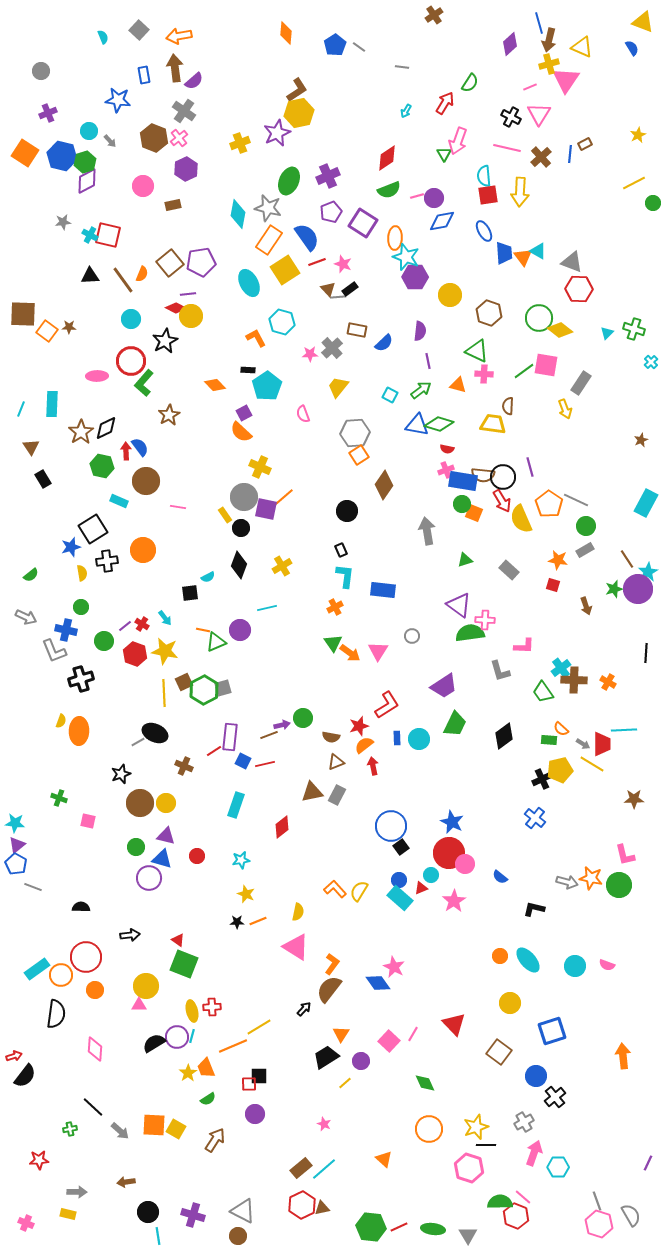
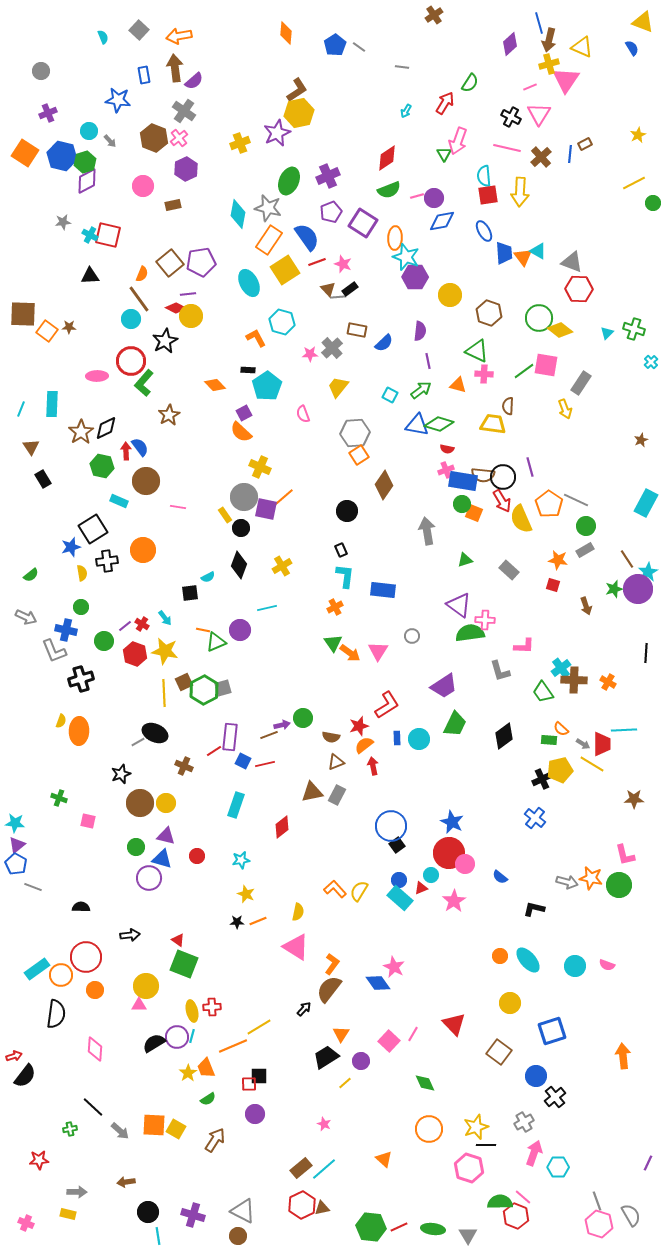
brown line at (123, 280): moved 16 px right, 19 px down
black square at (401, 847): moved 4 px left, 2 px up
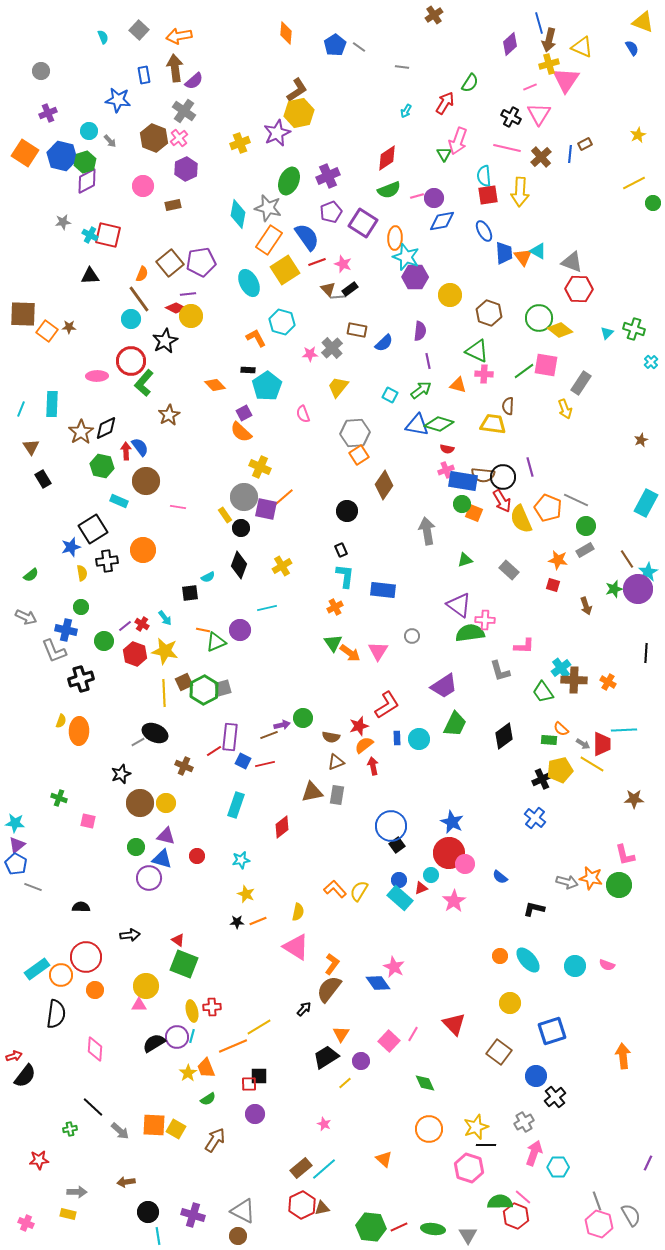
orange pentagon at (549, 504): moved 1 px left, 4 px down; rotated 12 degrees counterclockwise
gray rectangle at (337, 795): rotated 18 degrees counterclockwise
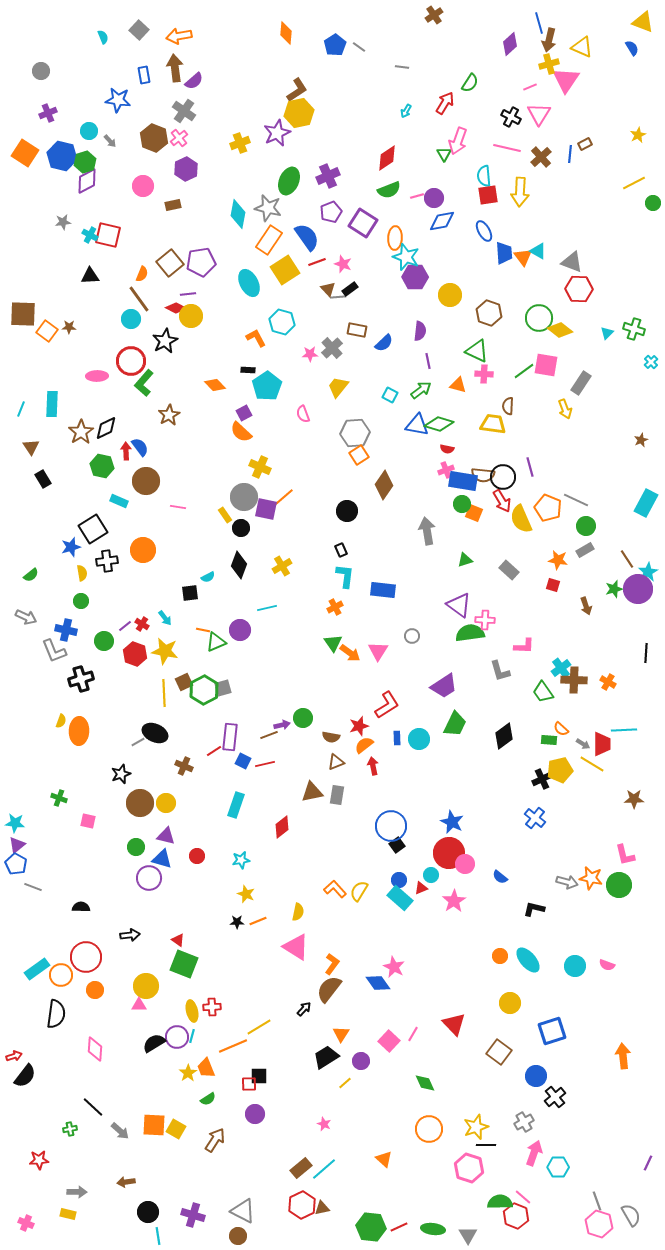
green circle at (81, 607): moved 6 px up
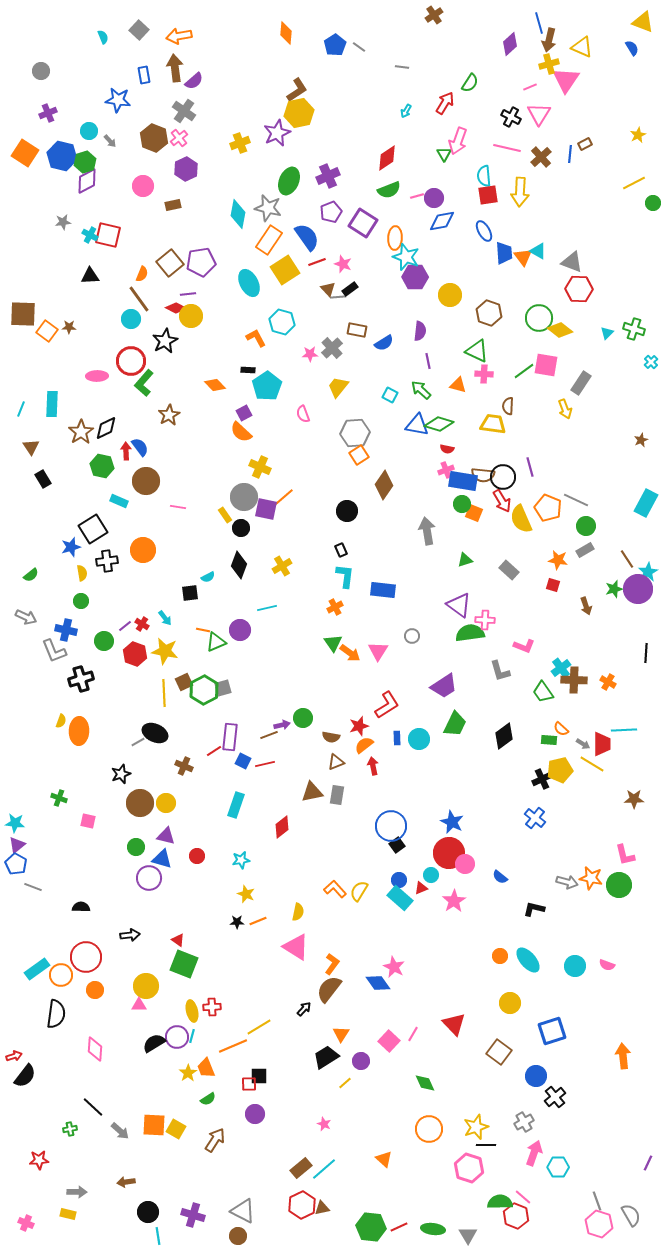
blue semicircle at (384, 343): rotated 12 degrees clockwise
green arrow at (421, 390): rotated 100 degrees counterclockwise
pink L-shape at (524, 646): rotated 20 degrees clockwise
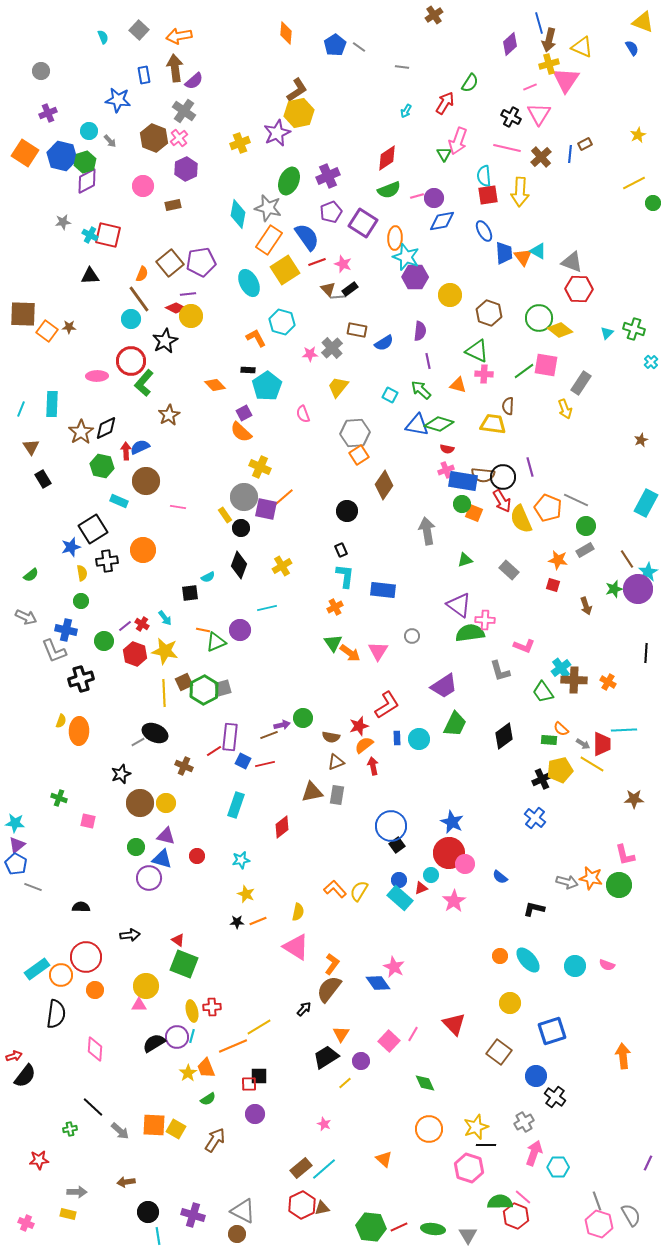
blue semicircle at (140, 447): rotated 78 degrees counterclockwise
black cross at (555, 1097): rotated 15 degrees counterclockwise
brown circle at (238, 1236): moved 1 px left, 2 px up
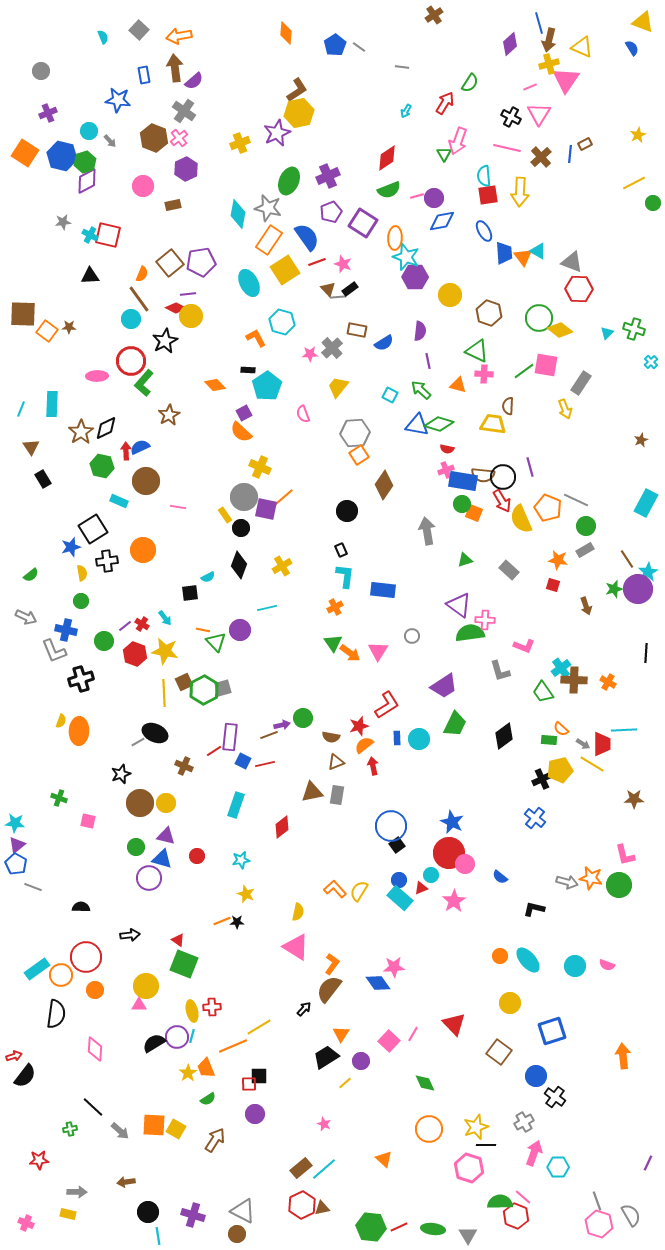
green triangle at (216, 642): rotated 50 degrees counterclockwise
orange line at (258, 921): moved 36 px left
pink star at (394, 967): rotated 30 degrees counterclockwise
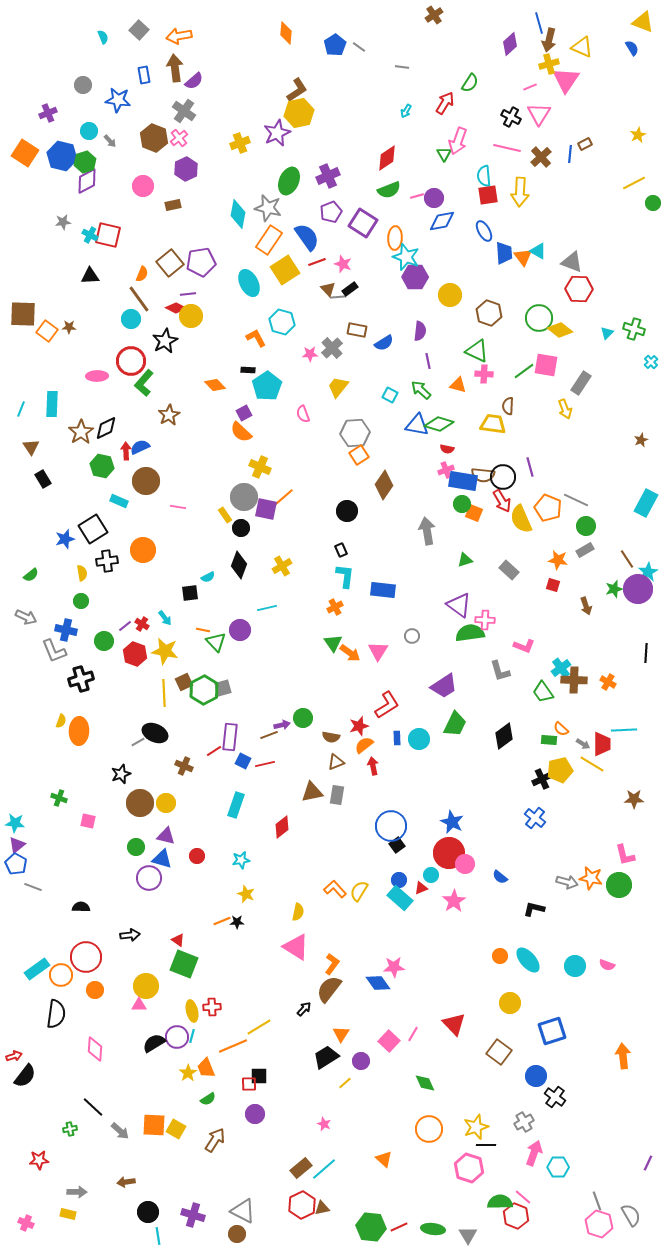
gray circle at (41, 71): moved 42 px right, 14 px down
blue star at (71, 547): moved 6 px left, 8 px up
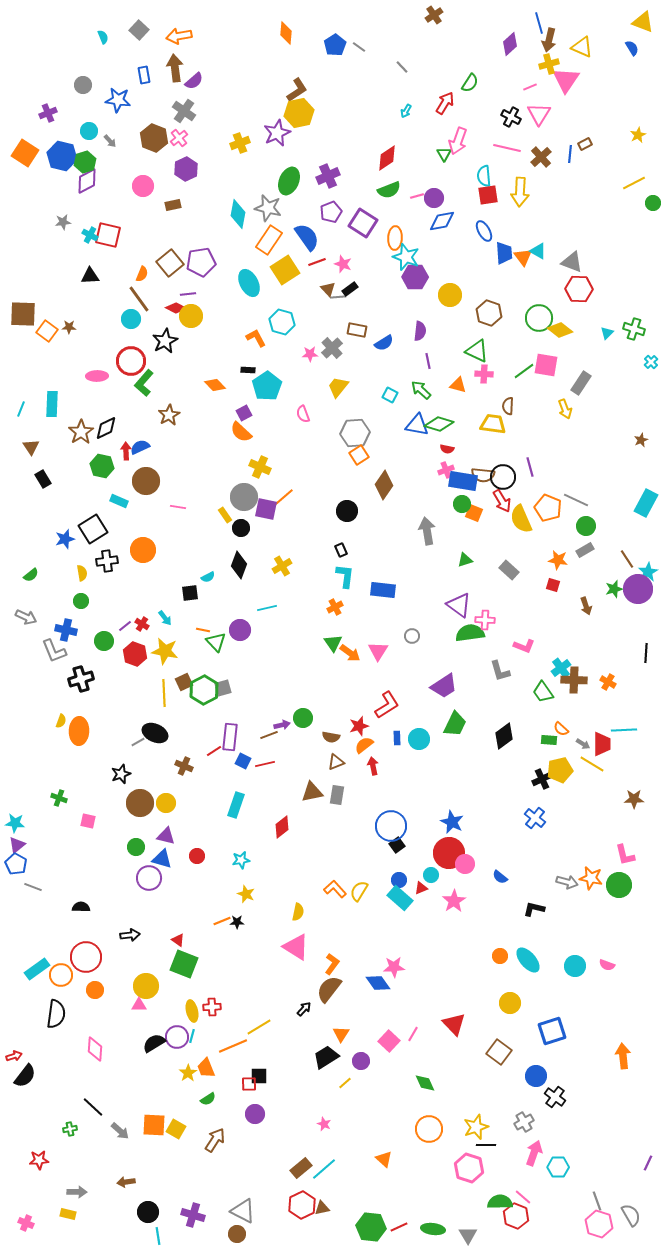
gray line at (402, 67): rotated 40 degrees clockwise
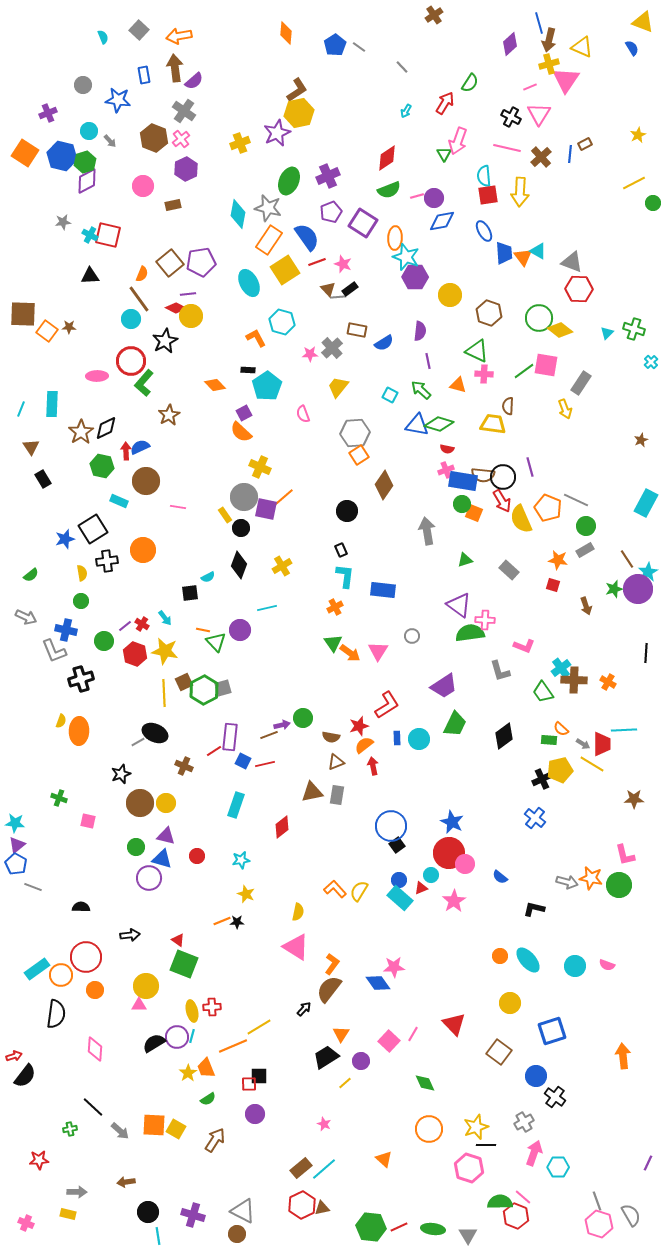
pink cross at (179, 138): moved 2 px right, 1 px down
